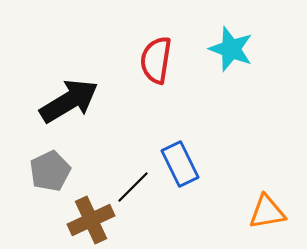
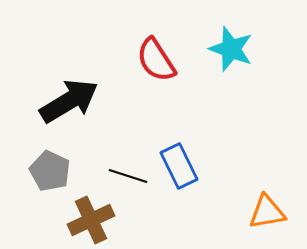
red semicircle: rotated 42 degrees counterclockwise
blue rectangle: moved 1 px left, 2 px down
gray pentagon: rotated 21 degrees counterclockwise
black line: moved 5 px left, 11 px up; rotated 63 degrees clockwise
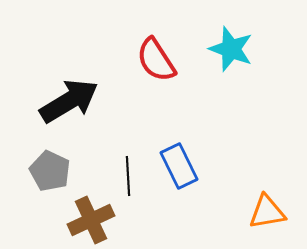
black line: rotated 69 degrees clockwise
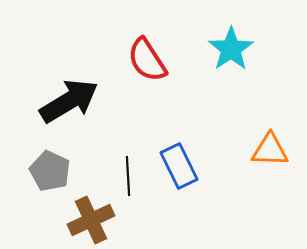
cyan star: rotated 18 degrees clockwise
red semicircle: moved 9 px left
orange triangle: moved 3 px right, 62 px up; rotated 12 degrees clockwise
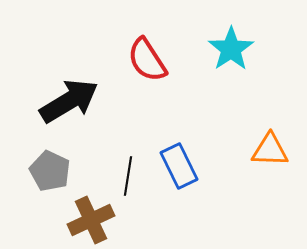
black line: rotated 12 degrees clockwise
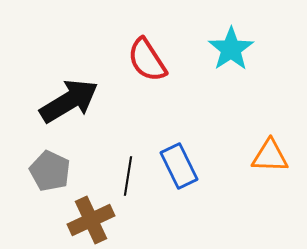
orange triangle: moved 6 px down
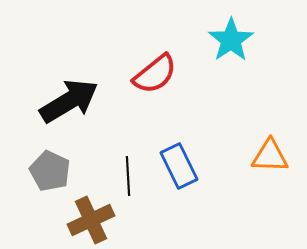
cyan star: moved 9 px up
red semicircle: moved 8 px right, 14 px down; rotated 96 degrees counterclockwise
black line: rotated 12 degrees counterclockwise
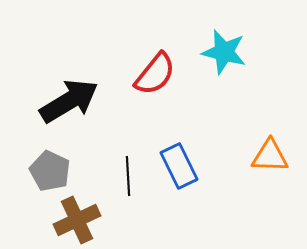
cyan star: moved 7 px left, 12 px down; rotated 24 degrees counterclockwise
red semicircle: rotated 12 degrees counterclockwise
brown cross: moved 14 px left
